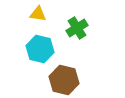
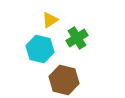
yellow triangle: moved 12 px right, 6 px down; rotated 42 degrees counterclockwise
green cross: moved 10 px down
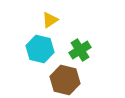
green cross: moved 3 px right, 12 px down
brown hexagon: moved 1 px right
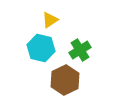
cyan hexagon: moved 1 px right, 1 px up
brown hexagon: rotated 20 degrees clockwise
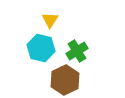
yellow triangle: rotated 24 degrees counterclockwise
green cross: moved 3 px left, 1 px down
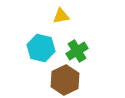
yellow triangle: moved 11 px right, 4 px up; rotated 48 degrees clockwise
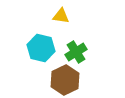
yellow triangle: rotated 18 degrees clockwise
green cross: moved 1 px left, 1 px down
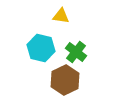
green cross: rotated 20 degrees counterclockwise
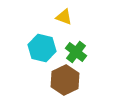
yellow triangle: moved 3 px right, 1 px down; rotated 12 degrees clockwise
cyan hexagon: moved 1 px right
